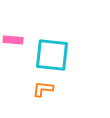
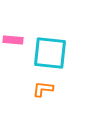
cyan square: moved 2 px left, 2 px up
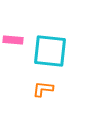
cyan square: moved 2 px up
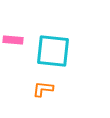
cyan square: moved 3 px right
